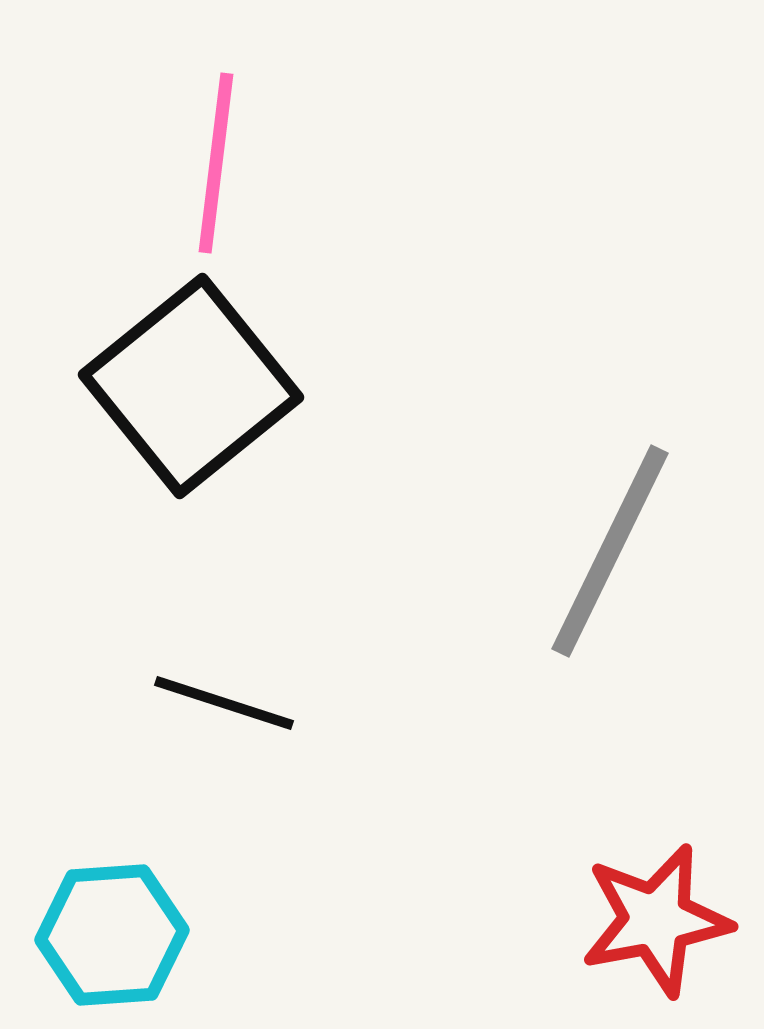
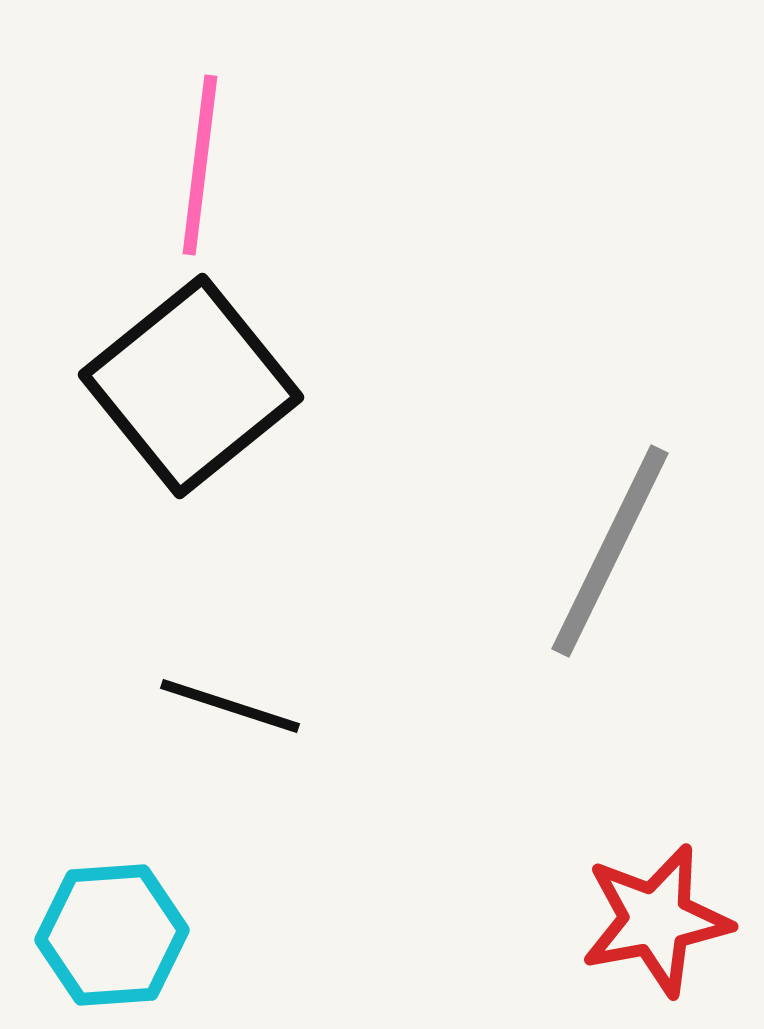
pink line: moved 16 px left, 2 px down
black line: moved 6 px right, 3 px down
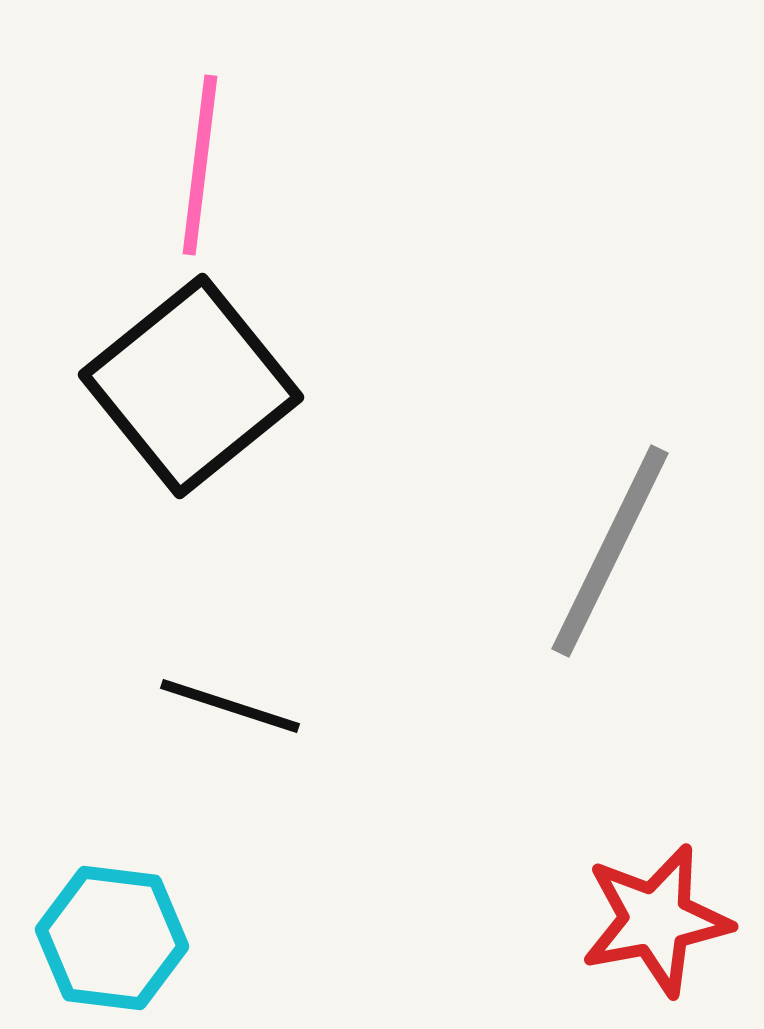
cyan hexagon: moved 3 px down; rotated 11 degrees clockwise
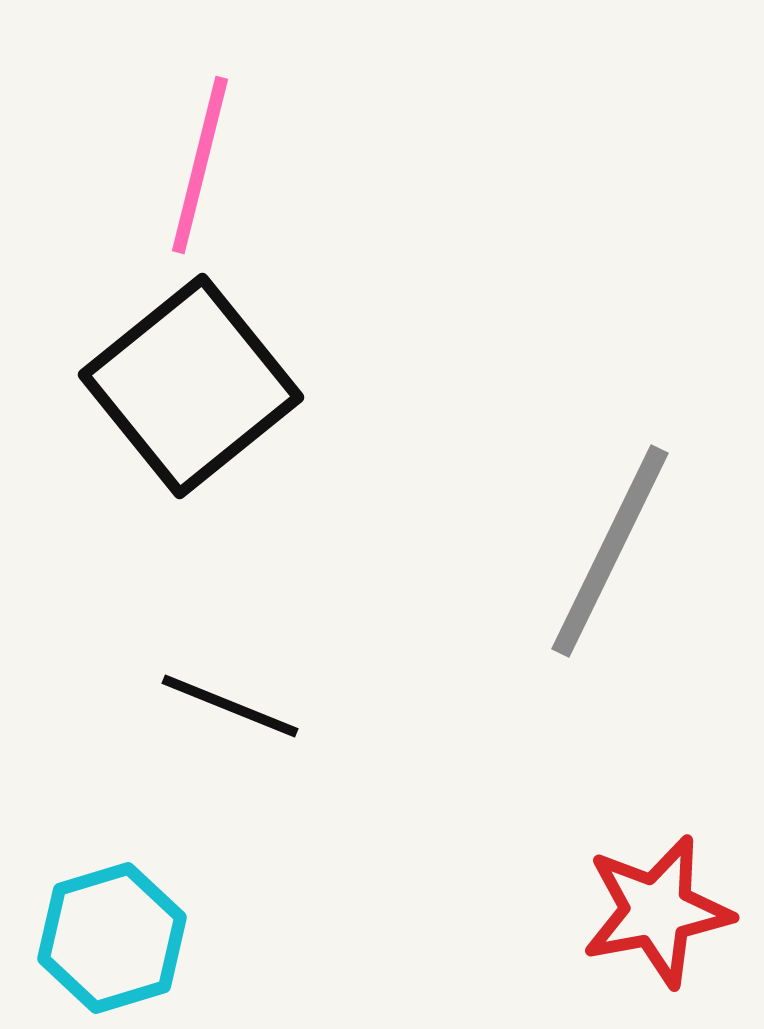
pink line: rotated 7 degrees clockwise
black line: rotated 4 degrees clockwise
red star: moved 1 px right, 9 px up
cyan hexagon: rotated 24 degrees counterclockwise
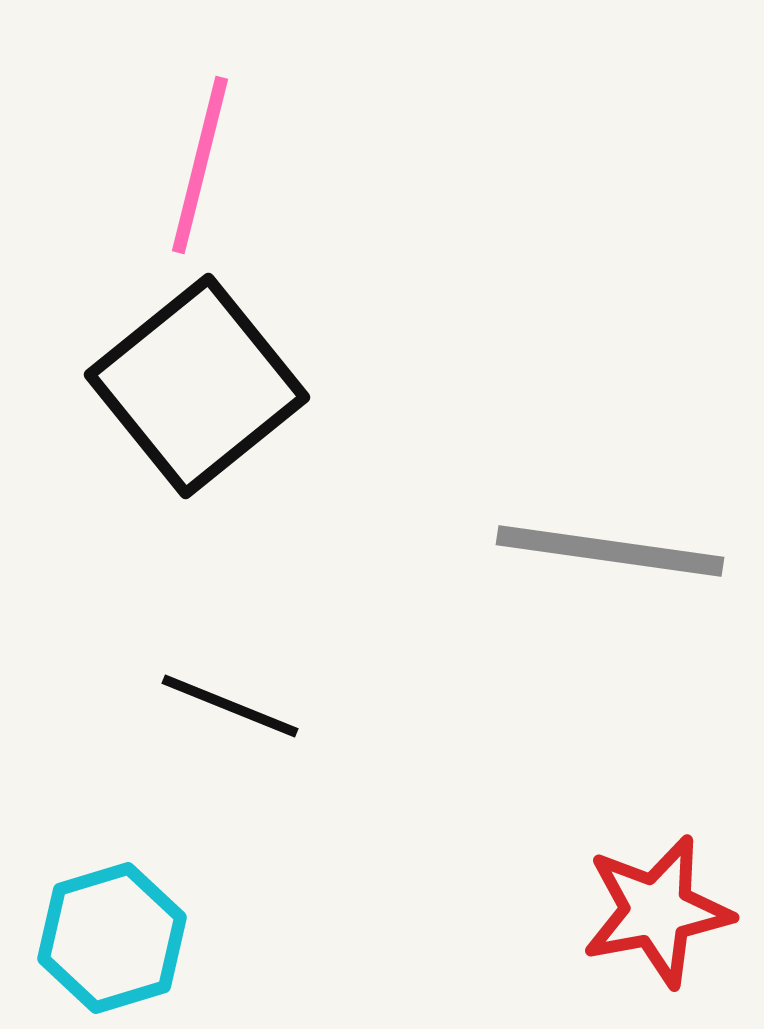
black square: moved 6 px right
gray line: rotated 72 degrees clockwise
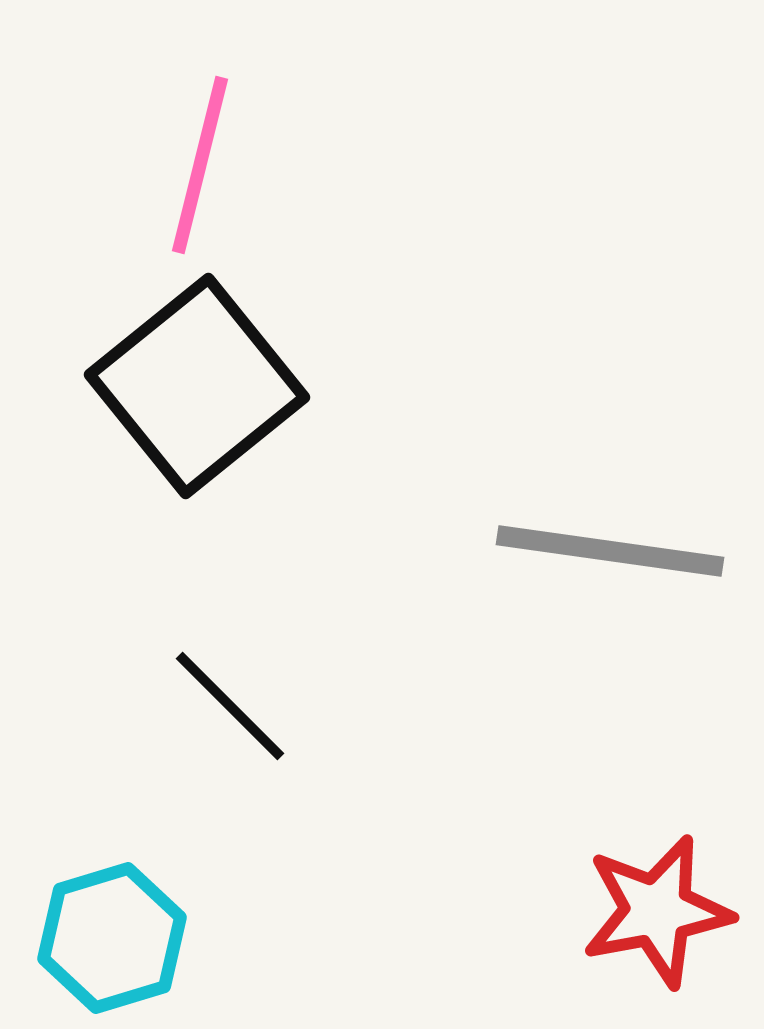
black line: rotated 23 degrees clockwise
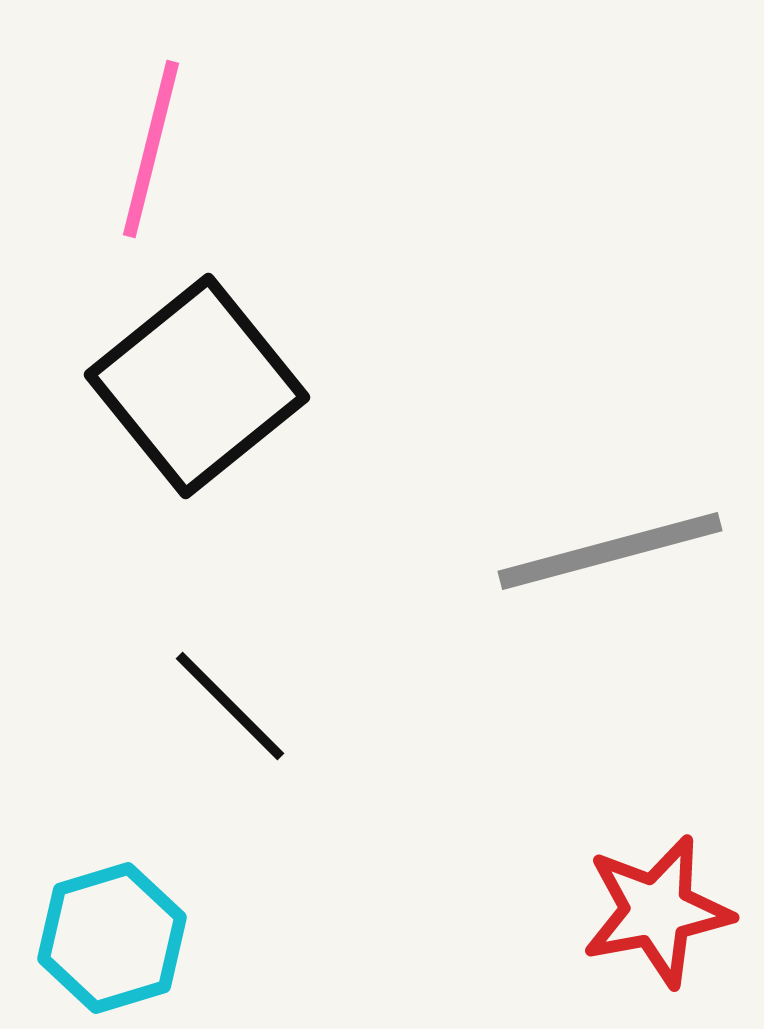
pink line: moved 49 px left, 16 px up
gray line: rotated 23 degrees counterclockwise
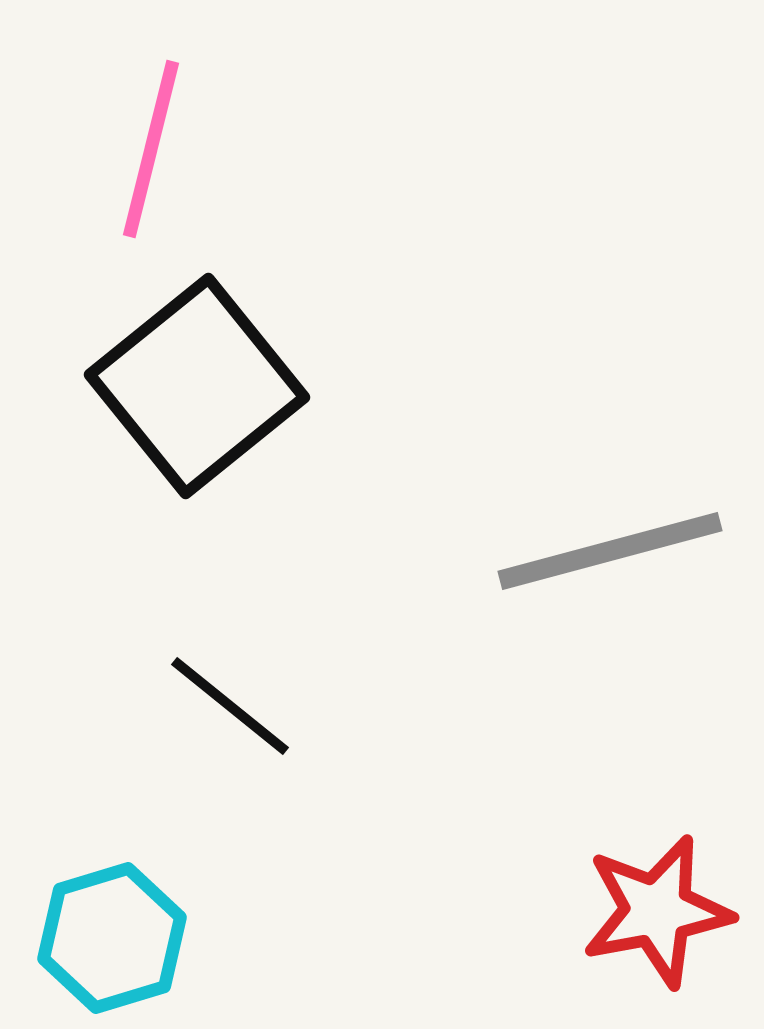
black line: rotated 6 degrees counterclockwise
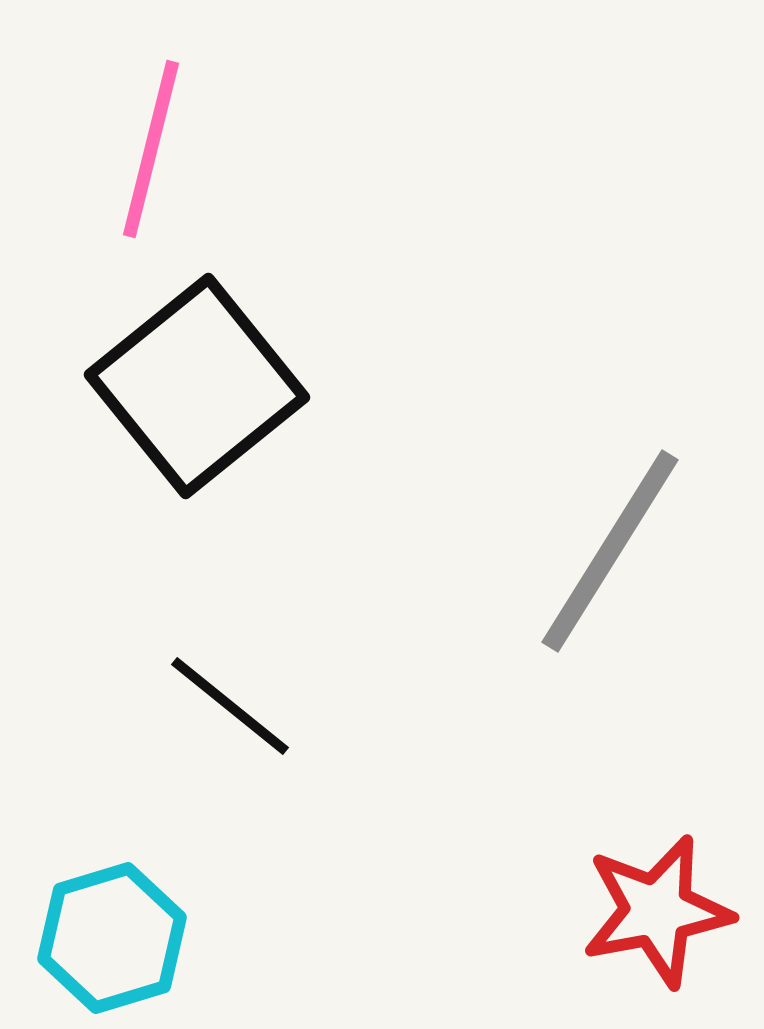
gray line: rotated 43 degrees counterclockwise
